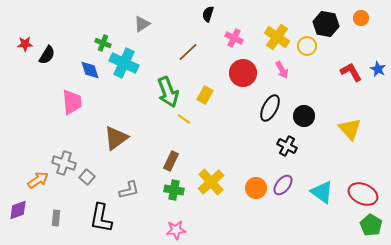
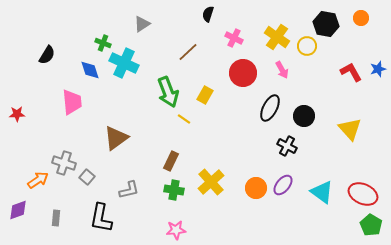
red star at (25, 44): moved 8 px left, 70 px down
blue star at (378, 69): rotated 28 degrees clockwise
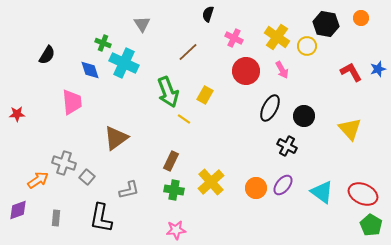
gray triangle at (142, 24): rotated 30 degrees counterclockwise
red circle at (243, 73): moved 3 px right, 2 px up
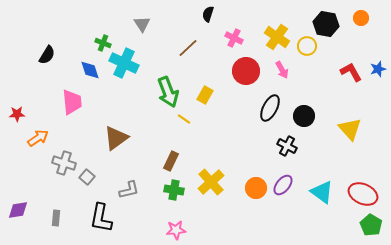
brown line at (188, 52): moved 4 px up
orange arrow at (38, 180): moved 42 px up
purple diamond at (18, 210): rotated 10 degrees clockwise
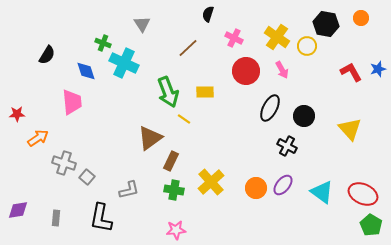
blue diamond at (90, 70): moved 4 px left, 1 px down
yellow rectangle at (205, 95): moved 3 px up; rotated 60 degrees clockwise
brown triangle at (116, 138): moved 34 px right
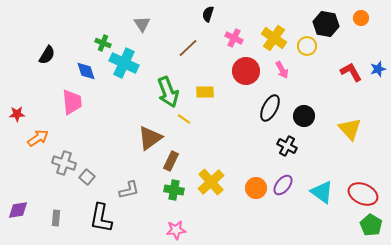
yellow cross at (277, 37): moved 3 px left, 1 px down
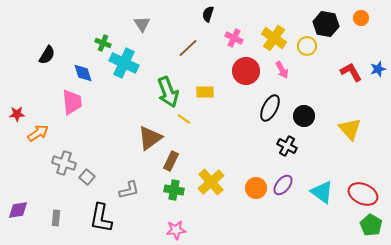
blue diamond at (86, 71): moved 3 px left, 2 px down
orange arrow at (38, 138): moved 5 px up
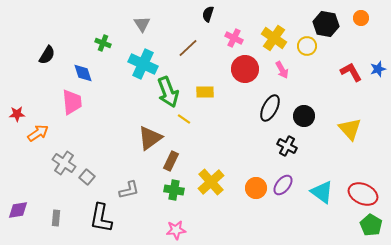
cyan cross at (124, 63): moved 19 px right, 1 px down
red circle at (246, 71): moved 1 px left, 2 px up
gray cross at (64, 163): rotated 15 degrees clockwise
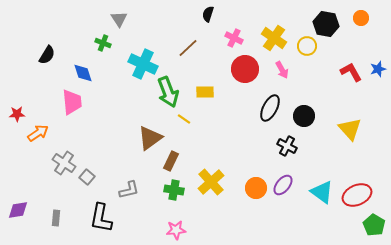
gray triangle at (142, 24): moved 23 px left, 5 px up
red ellipse at (363, 194): moved 6 px left, 1 px down; rotated 48 degrees counterclockwise
green pentagon at (371, 225): moved 3 px right
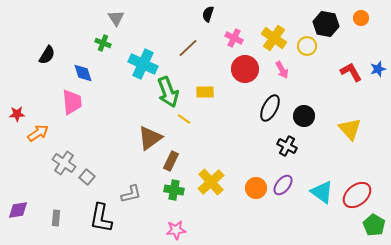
gray triangle at (119, 19): moved 3 px left, 1 px up
gray L-shape at (129, 190): moved 2 px right, 4 px down
red ellipse at (357, 195): rotated 16 degrees counterclockwise
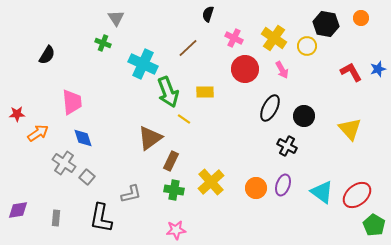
blue diamond at (83, 73): moved 65 px down
purple ellipse at (283, 185): rotated 20 degrees counterclockwise
